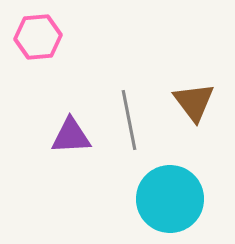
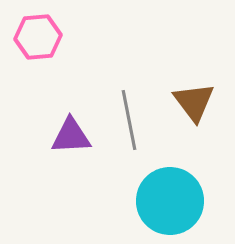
cyan circle: moved 2 px down
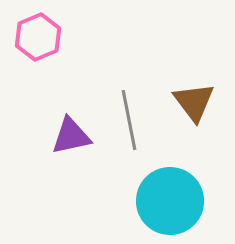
pink hexagon: rotated 18 degrees counterclockwise
purple triangle: rotated 9 degrees counterclockwise
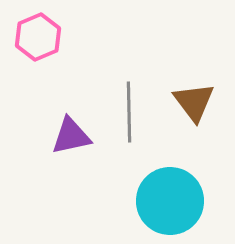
gray line: moved 8 px up; rotated 10 degrees clockwise
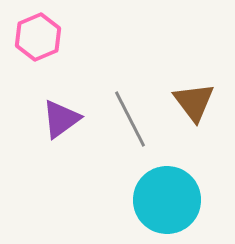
gray line: moved 1 px right, 7 px down; rotated 26 degrees counterclockwise
purple triangle: moved 10 px left, 17 px up; rotated 24 degrees counterclockwise
cyan circle: moved 3 px left, 1 px up
